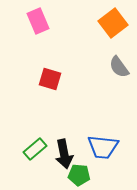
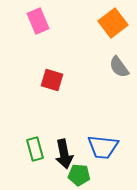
red square: moved 2 px right, 1 px down
green rectangle: rotated 65 degrees counterclockwise
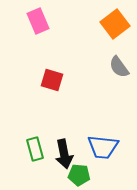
orange square: moved 2 px right, 1 px down
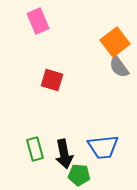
orange square: moved 18 px down
blue trapezoid: rotated 12 degrees counterclockwise
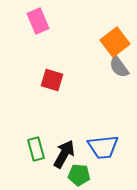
green rectangle: moved 1 px right
black arrow: rotated 140 degrees counterclockwise
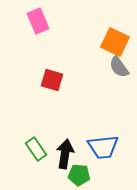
orange square: rotated 28 degrees counterclockwise
green rectangle: rotated 20 degrees counterclockwise
black arrow: moved 1 px right; rotated 20 degrees counterclockwise
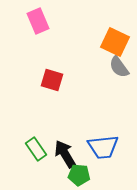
black arrow: rotated 40 degrees counterclockwise
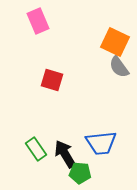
blue trapezoid: moved 2 px left, 4 px up
green pentagon: moved 1 px right, 2 px up
